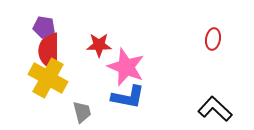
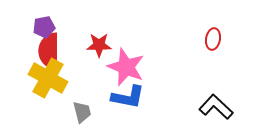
purple pentagon: rotated 20 degrees counterclockwise
black L-shape: moved 1 px right, 2 px up
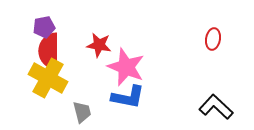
red star: rotated 10 degrees clockwise
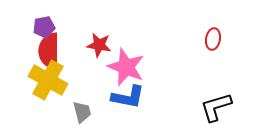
yellow cross: moved 2 px down
black L-shape: rotated 60 degrees counterclockwise
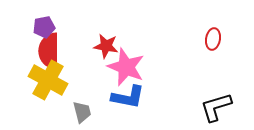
red star: moved 7 px right, 1 px down
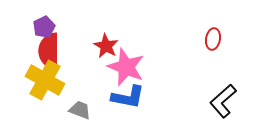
purple pentagon: rotated 15 degrees counterclockwise
red star: rotated 20 degrees clockwise
yellow cross: moved 3 px left
black L-shape: moved 7 px right, 6 px up; rotated 24 degrees counterclockwise
gray trapezoid: moved 2 px left, 2 px up; rotated 55 degrees counterclockwise
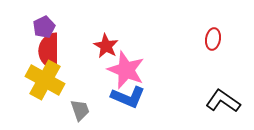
pink star: moved 3 px down
blue L-shape: rotated 12 degrees clockwise
black L-shape: rotated 76 degrees clockwise
gray trapezoid: rotated 50 degrees clockwise
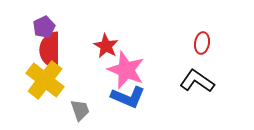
red ellipse: moved 11 px left, 4 px down
red semicircle: moved 1 px right, 1 px up
yellow cross: rotated 9 degrees clockwise
black L-shape: moved 26 px left, 20 px up
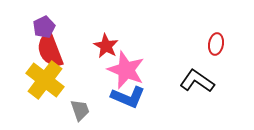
red ellipse: moved 14 px right, 1 px down
red semicircle: rotated 21 degrees counterclockwise
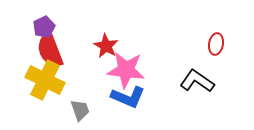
pink star: rotated 15 degrees counterclockwise
yellow cross: rotated 12 degrees counterclockwise
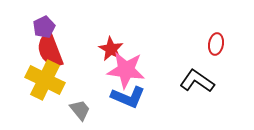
red star: moved 5 px right, 3 px down
gray trapezoid: rotated 20 degrees counterclockwise
